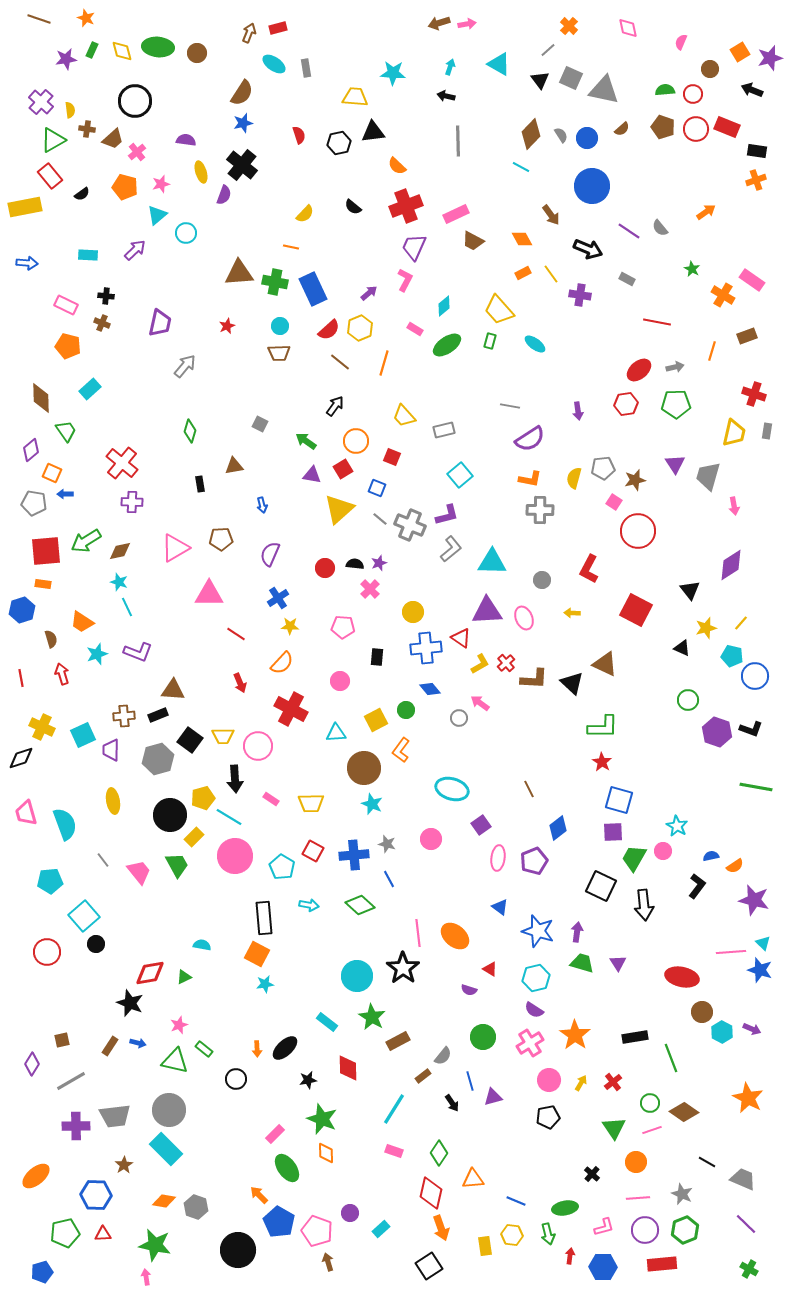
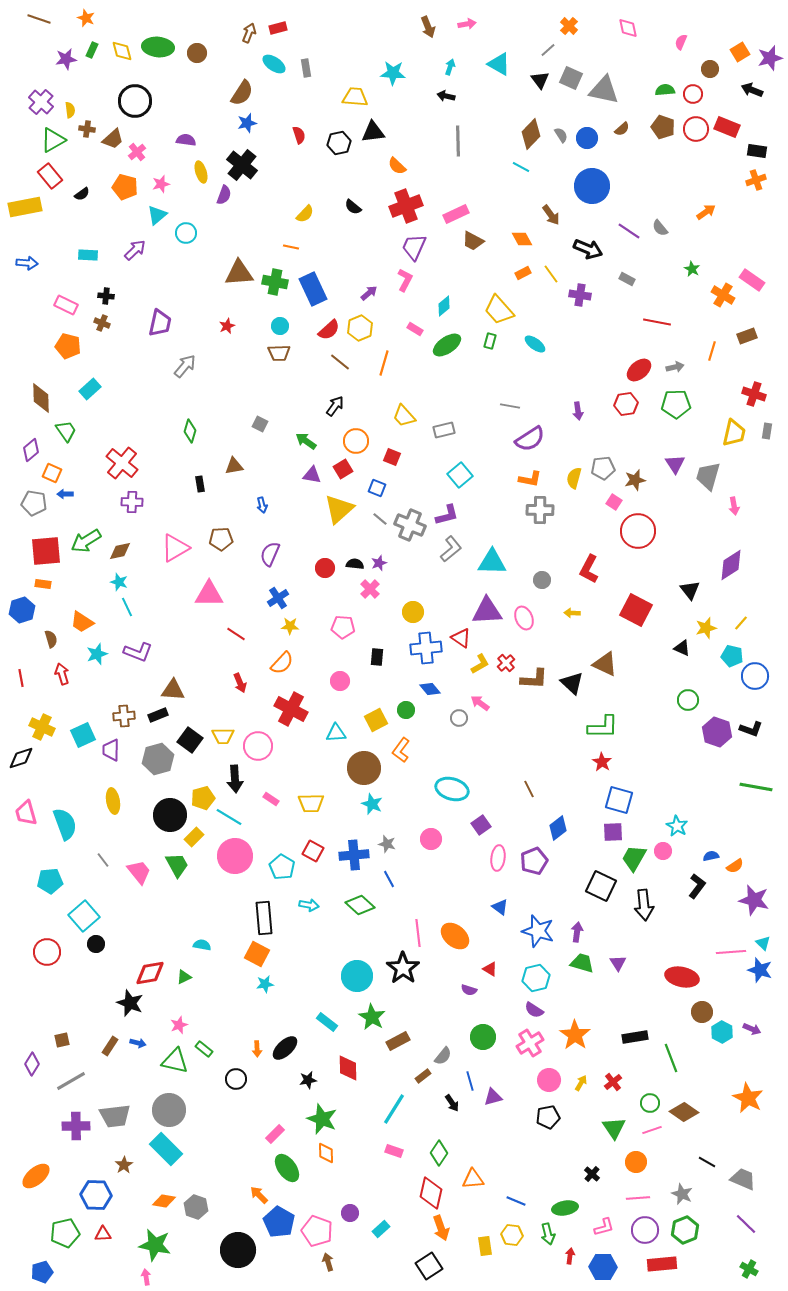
brown arrow at (439, 23): moved 11 px left, 4 px down; rotated 95 degrees counterclockwise
blue star at (243, 123): moved 4 px right
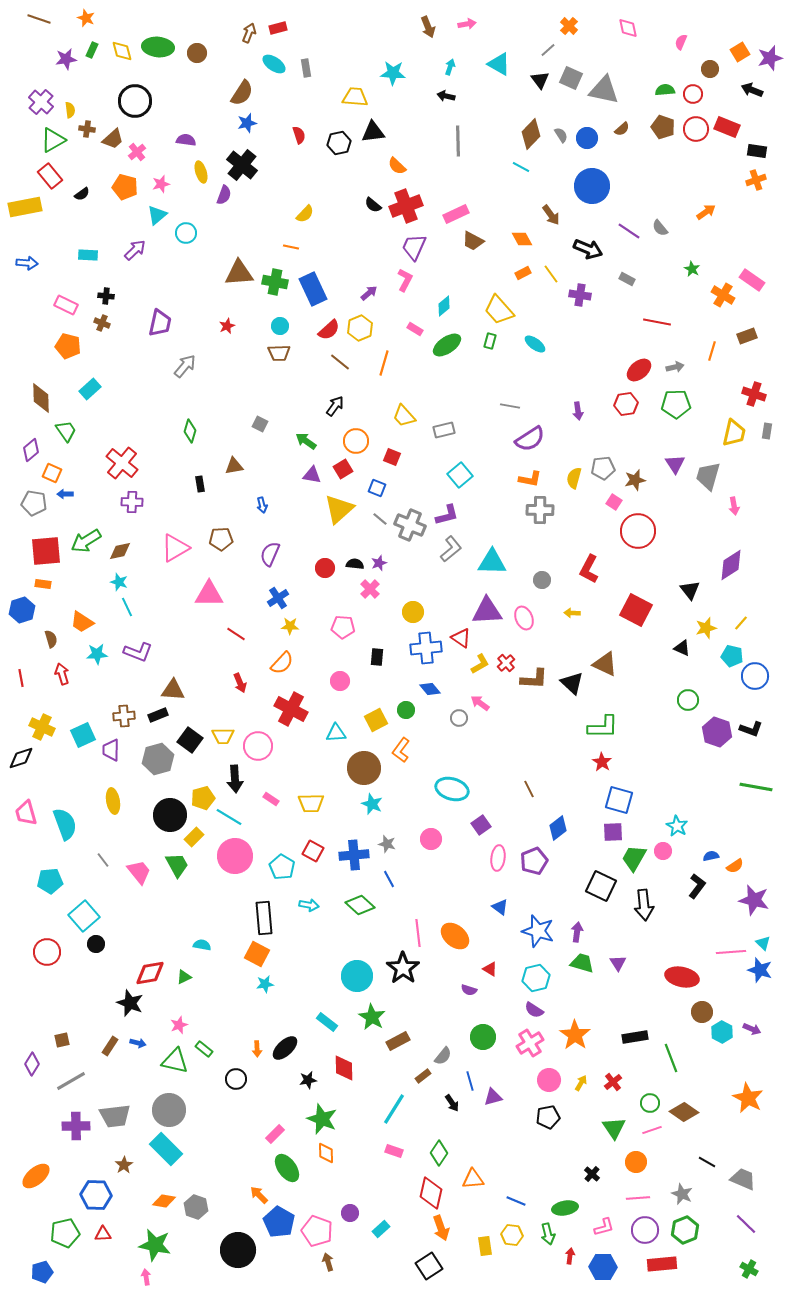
black semicircle at (353, 207): moved 20 px right, 2 px up
cyan star at (97, 654): rotated 15 degrees clockwise
red diamond at (348, 1068): moved 4 px left
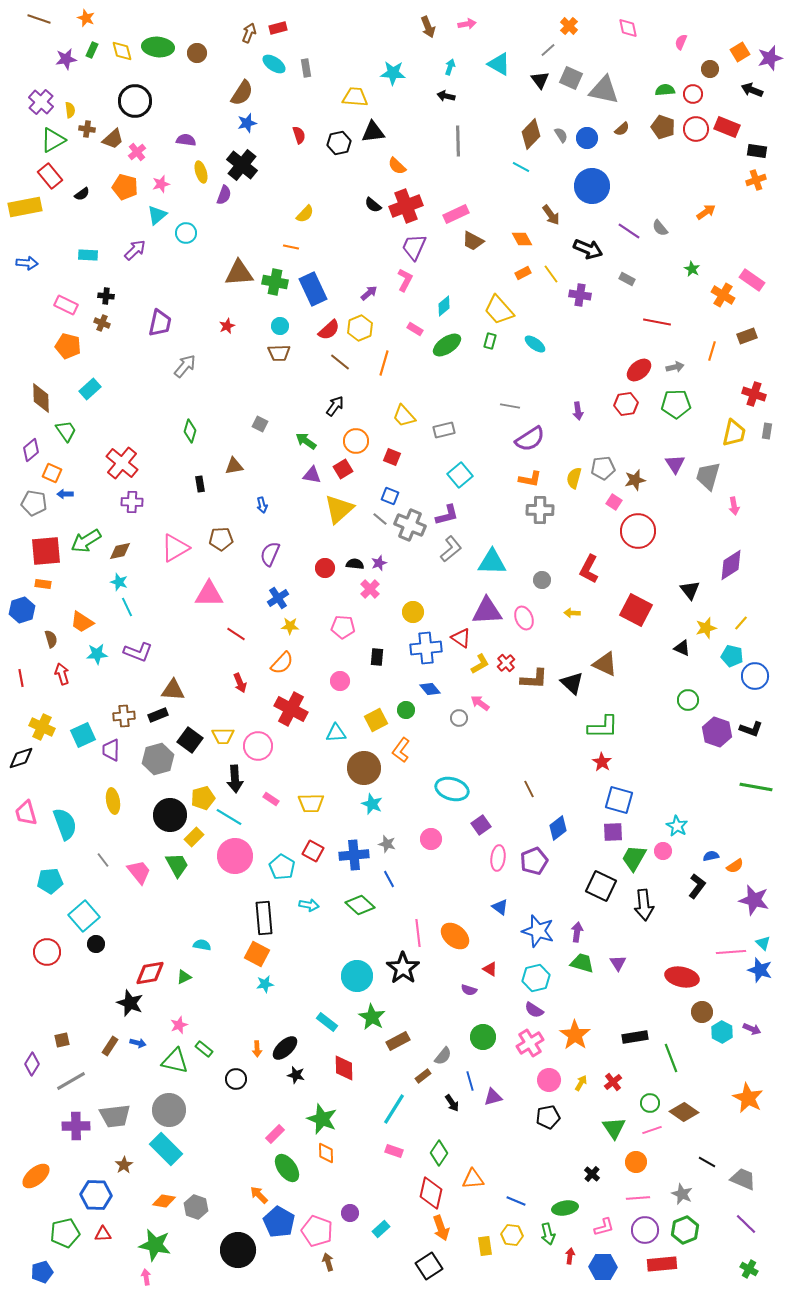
blue square at (377, 488): moved 13 px right, 8 px down
black star at (308, 1080): moved 12 px left, 5 px up; rotated 24 degrees clockwise
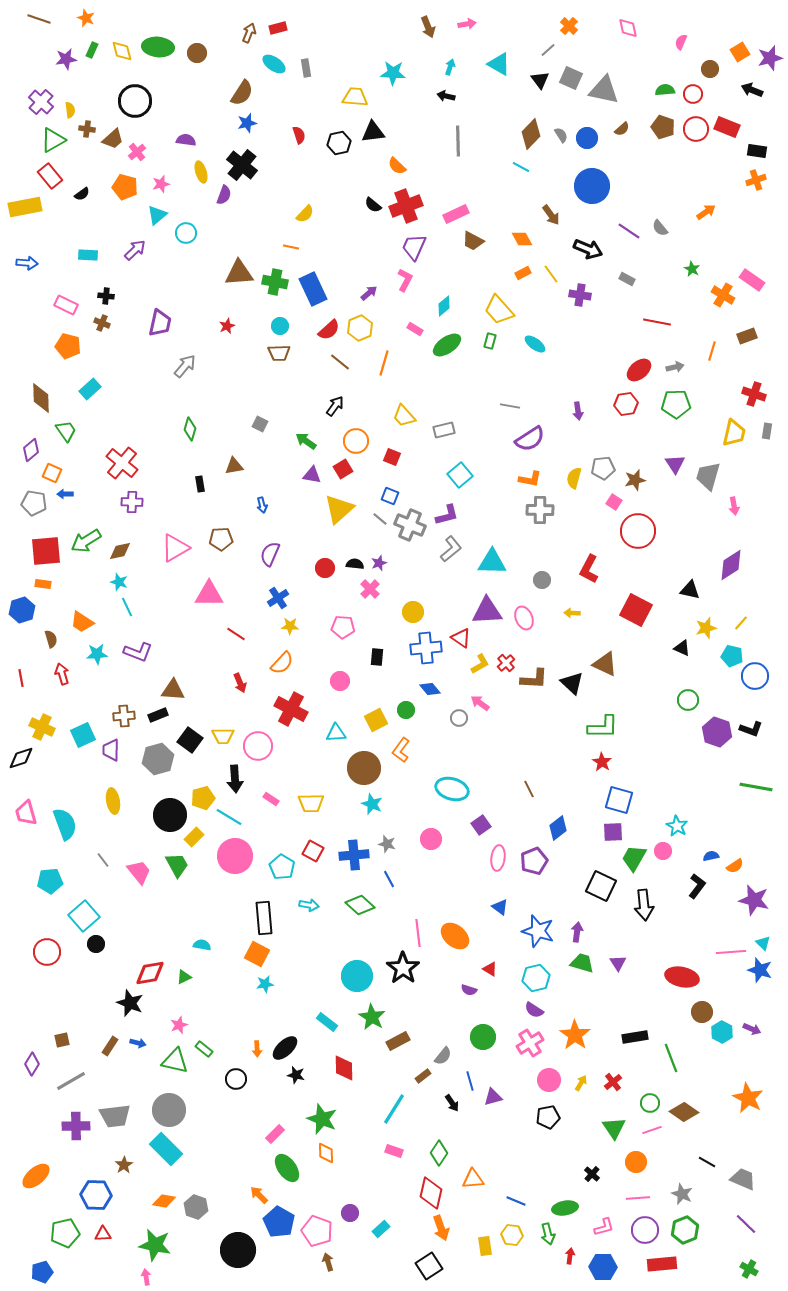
green diamond at (190, 431): moved 2 px up
black triangle at (690, 590): rotated 40 degrees counterclockwise
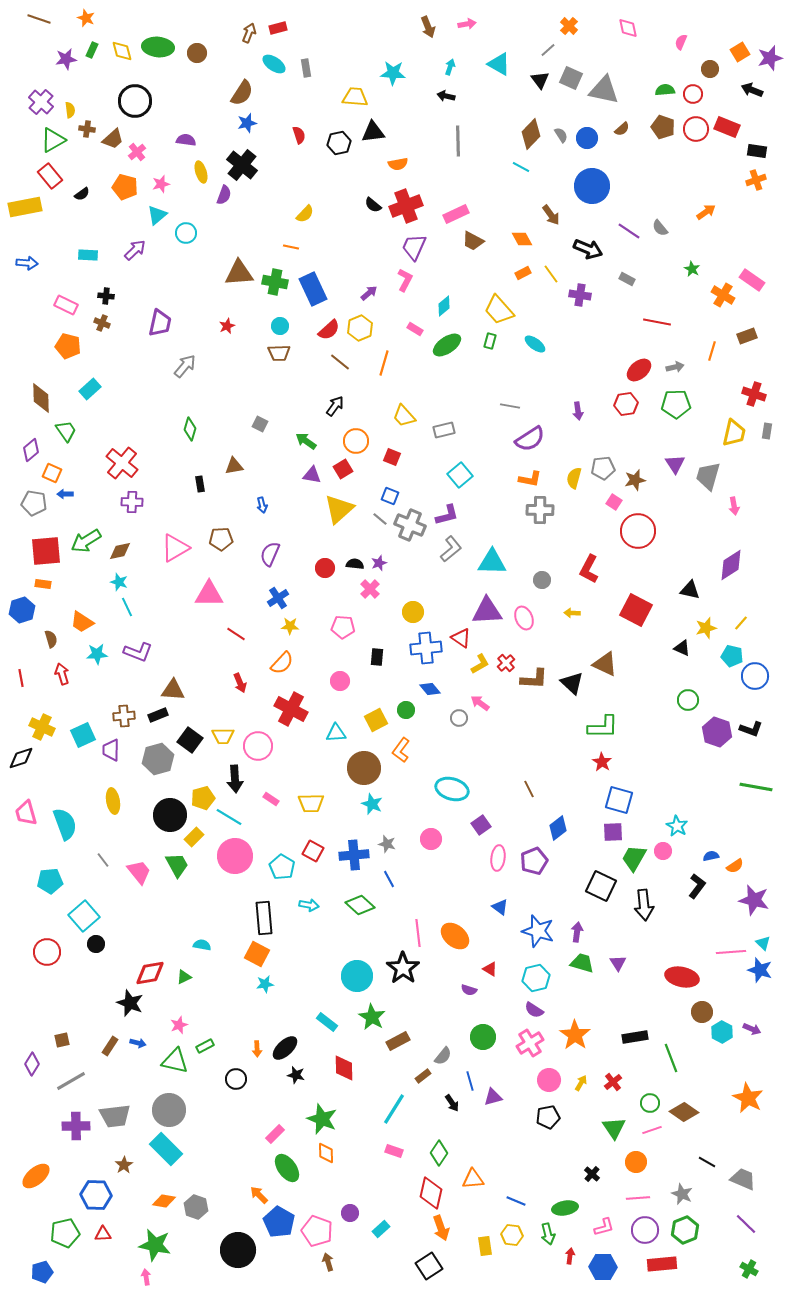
orange semicircle at (397, 166): moved 1 px right, 2 px up; rotated 54 degrees counterclockwise
green rectangle at (204, 1049): moved 1 px right, 3 px up; rotated 66 degrees counterclockwise
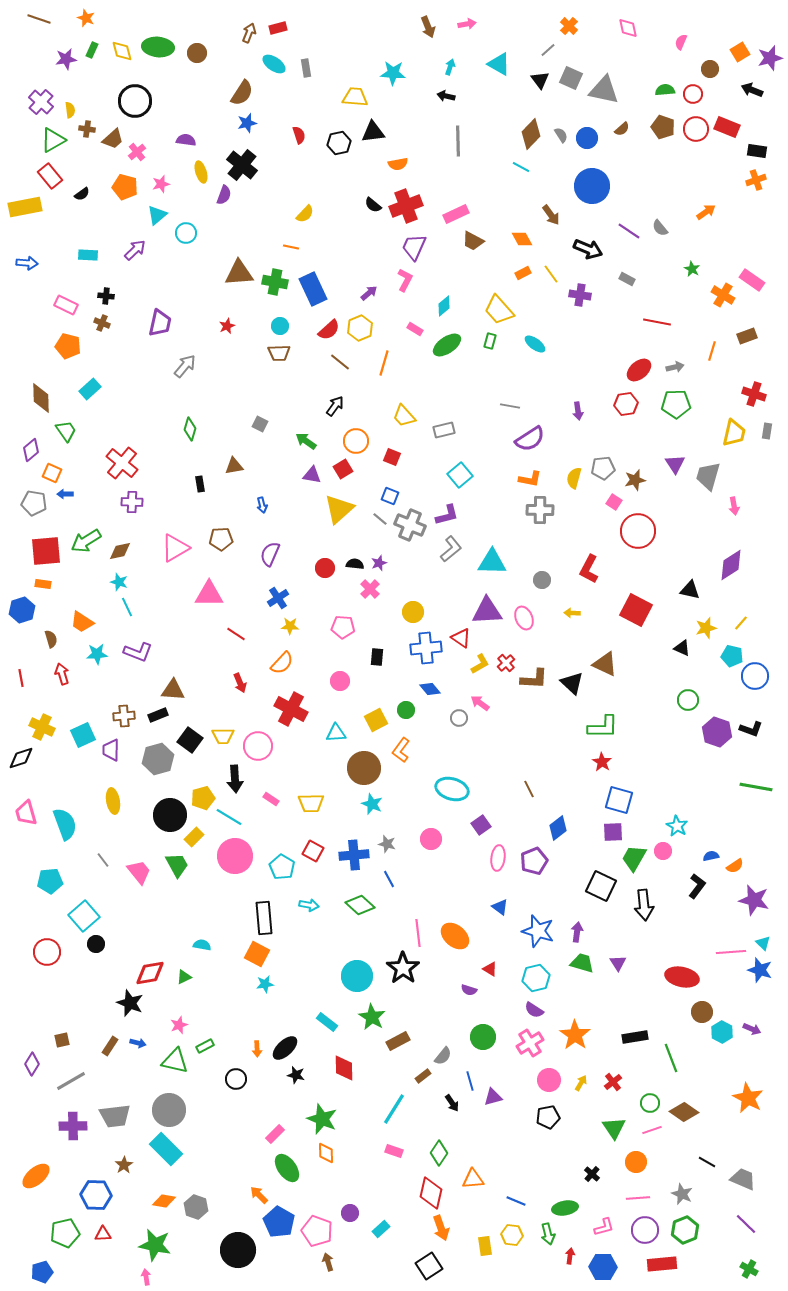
purple cross at (76, 1126): moved 3 px left
